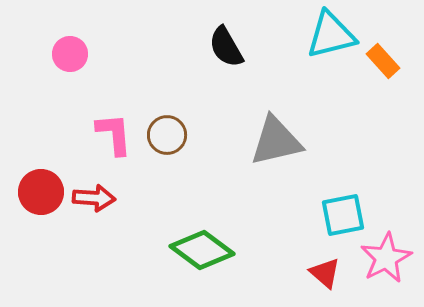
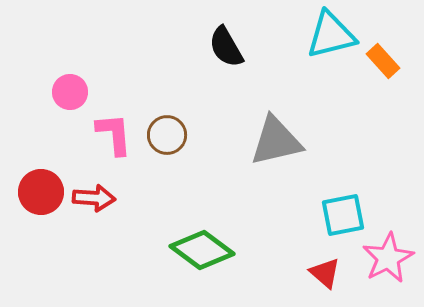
pink circle: moved 38 px down
pink star: moved 2 px right
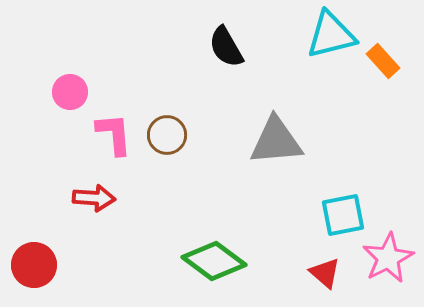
gray triangle: rotated 8 degrees clockwise
red circle: moved 7 px left, 73 px down
green diamond: moved 12 px right, 11 px down
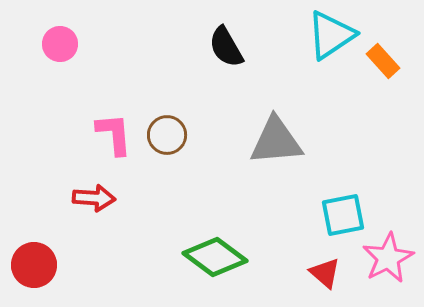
cyan triangle: rotated 20 degrees counterclockwise
pink circle: moved 10 px left, 48 px up
green diamond: moved 1 px right, 4 px up
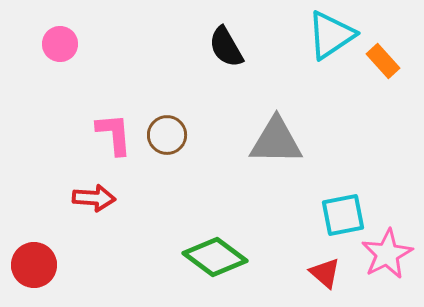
gray triangle: rotated 6 degrees clockwise
pink star: moved 1 px left, 4 px up
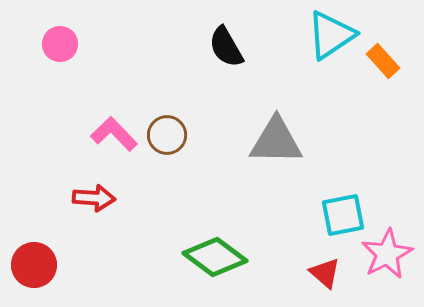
pink L-shape: rotated 39 degrees counterclockwise
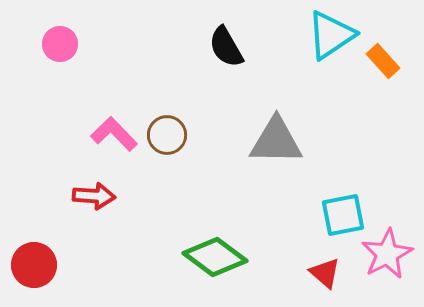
red arrow: moved 2 px up
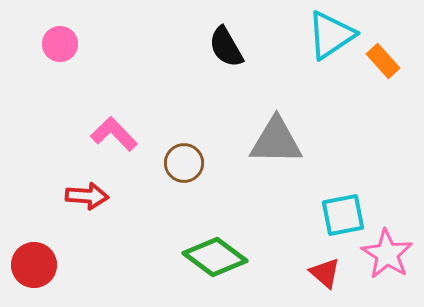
brown circle: moved 17 px right, 28 px down
red arrow: moved 7 px left
pink star: rotated 12 degrees counterclockwise
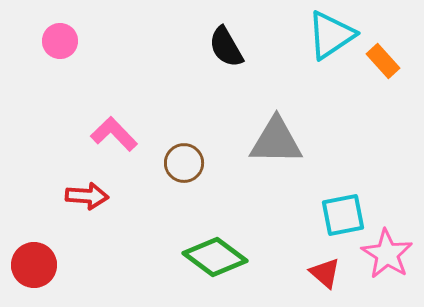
pink circle: moved 3 px up
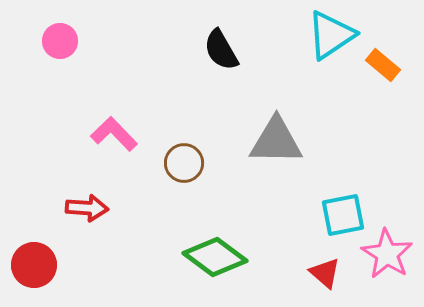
black semicircle: moved 5 px left, 3 px down
orange rectangle: moved 4 px down; rotated 8 degrees counterclockwise
red arrow: moved 12 px down
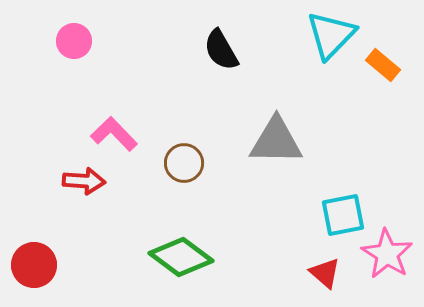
cyan triangle: rotated 12 degrees counterclockwise
pink circle: moved 14 px right
red arrow: moved 3 px left, 27 px up
green diamond: moved 34 px left
